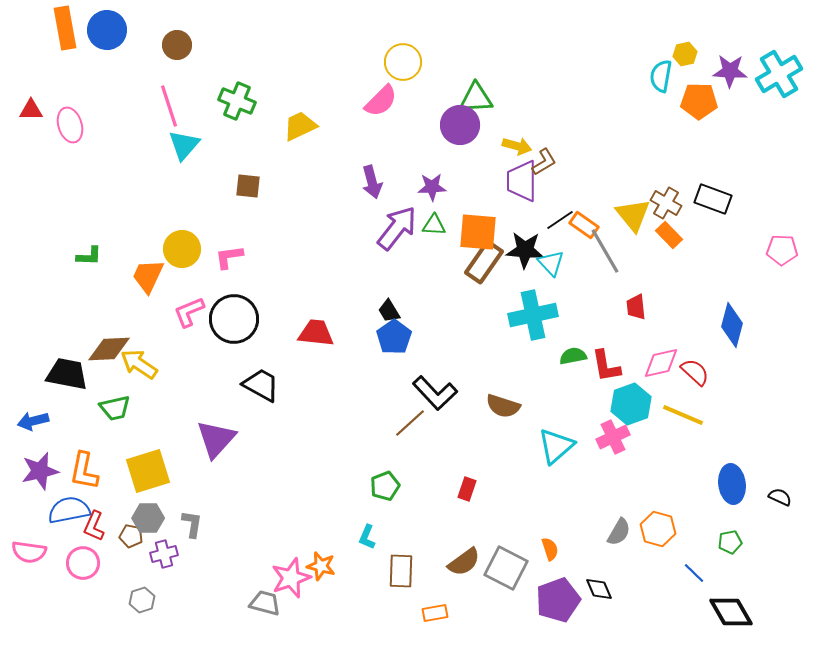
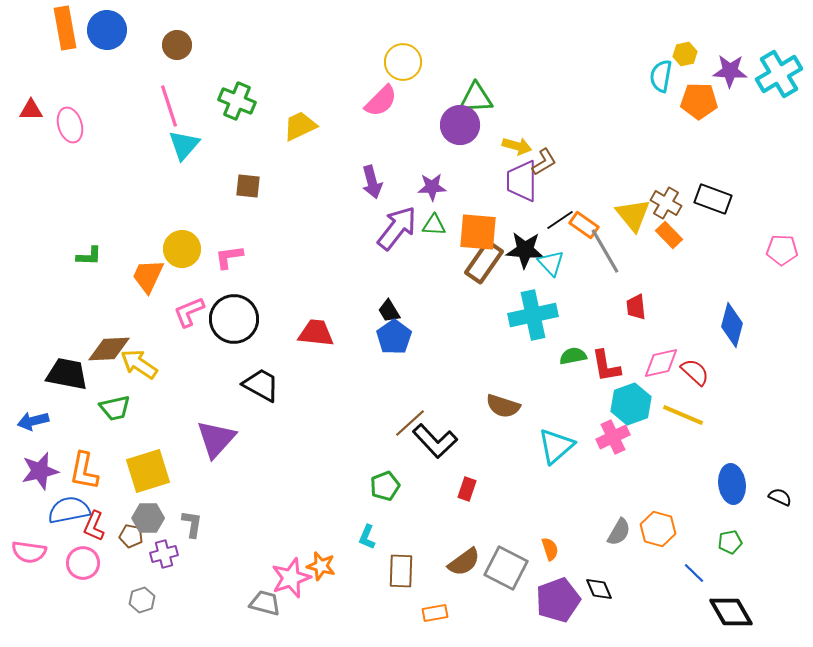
black L-shape at (435, 393): moved 48 px down
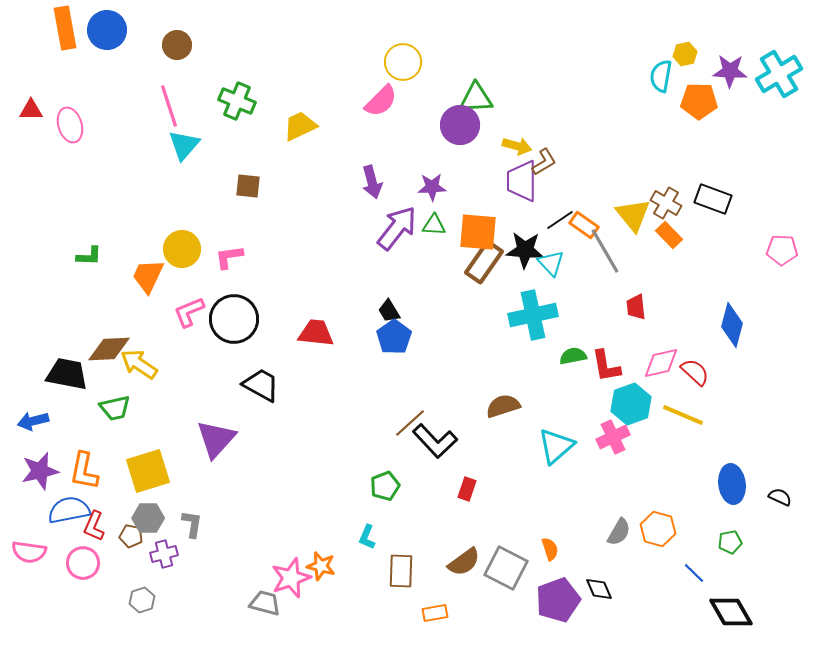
brown semicircle at (503, 406): rotated 144 degrees clockwise
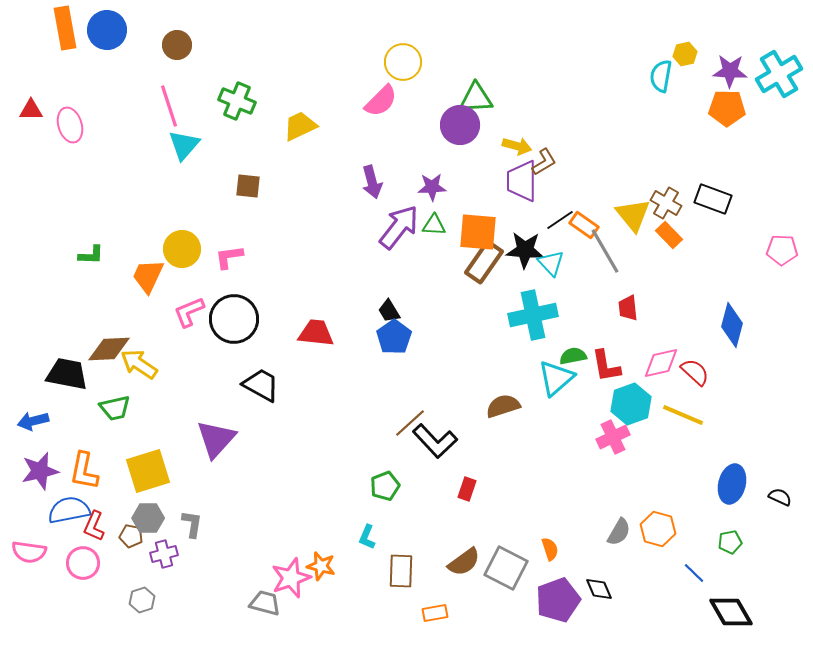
orange pentagon at (699, 101): moved 28 px right, 7 px down
purple arrow at (397, 228): moved 2 px right, 1 px up
green L-shape at (89, 256): moved 2 px right, 1 px up
red trapezoid at (636, 307): moved 8 px left, 1 px down
cyan triangle at (556, 446): moved 68 px up
blue ellipse at (732, 484): rotated 21 degrees clockwise
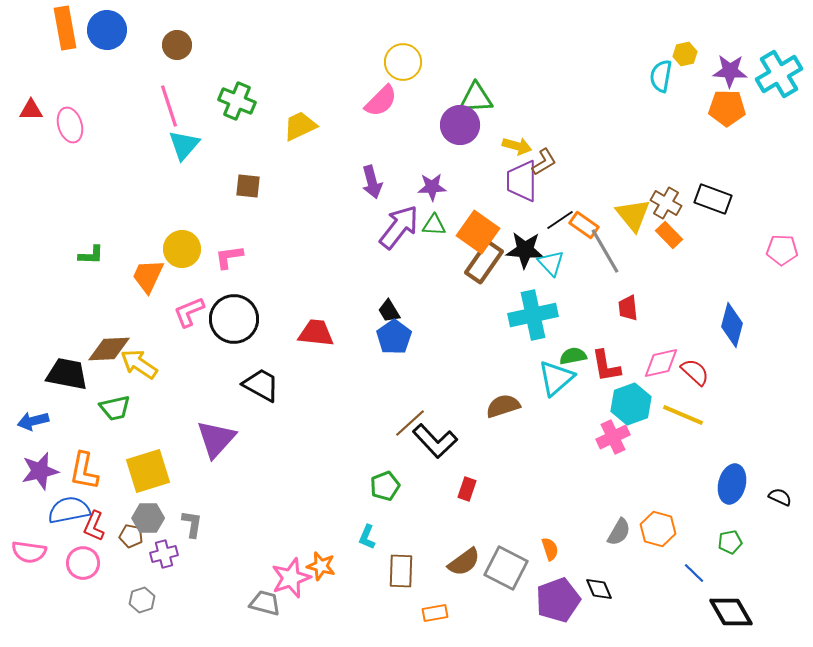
orange square at (478, 232): rotated 30 degrees clockwise
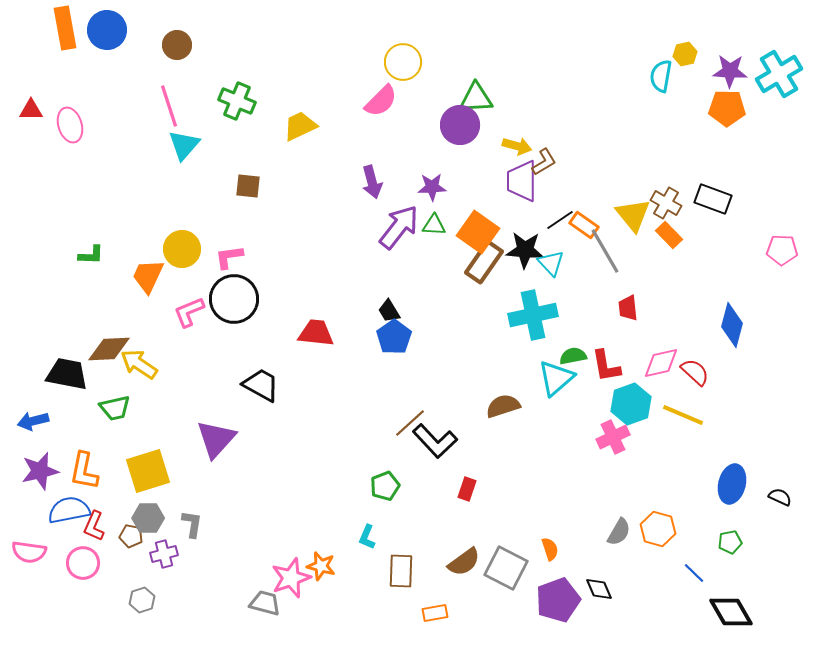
black circle at (234, 319): moved 20 px up
